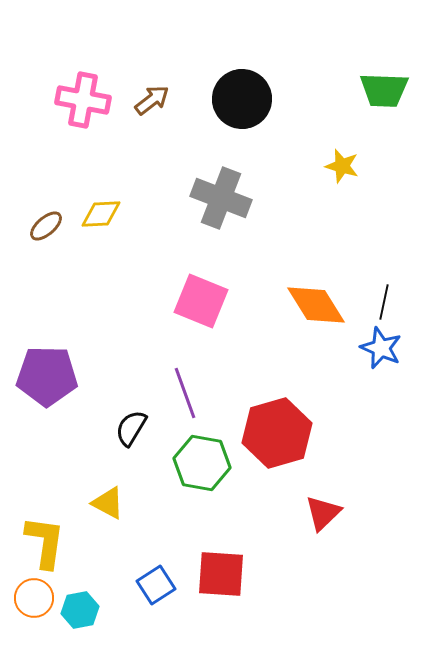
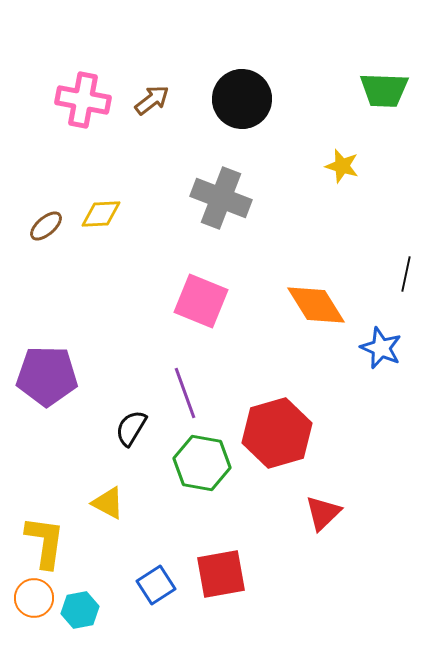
black line: moved 22 px right, 28 px up
red square: rotated 14 degrees counterclockwise
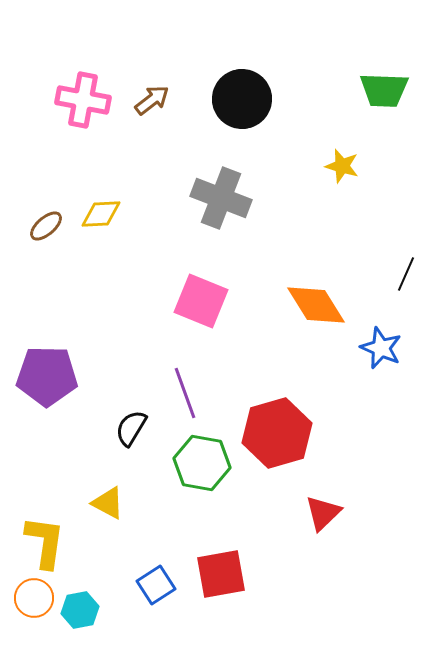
black line: rotated 12 degrees clockwise
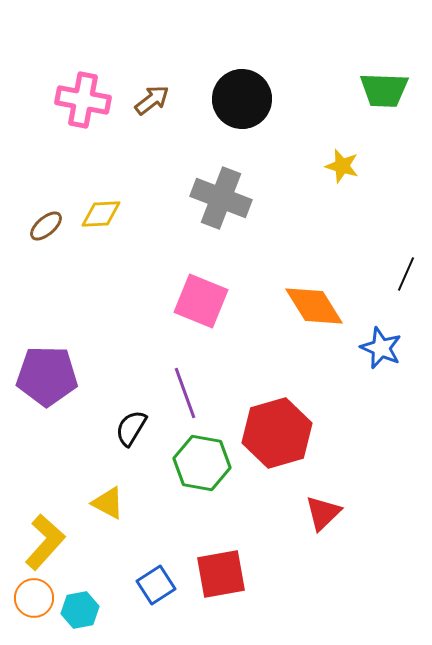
orange diamond: moved 2 px left, 1 px down
yellow L-shape: rotated 34 degrees clockwise
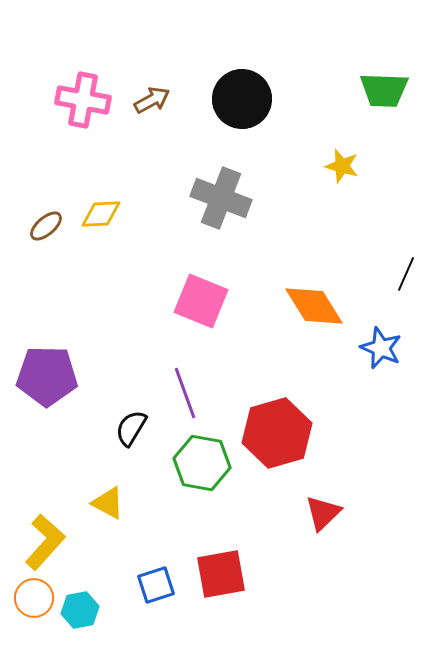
brown arrow: rotated 9 degrees clockwise
blue square: rotated 15 degrees clockwise
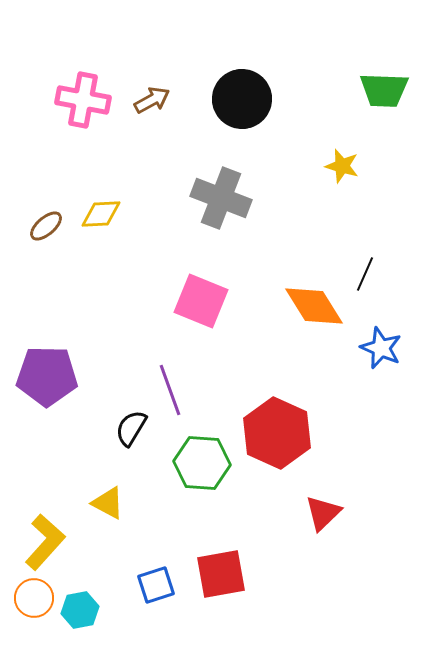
black line: moved 41 px left
purple line: moved 15 px left, 3 px up
red hexagon: rotated 20 degrees counterclockwise
green hexagon: rotated 6 degrees counterclockwise
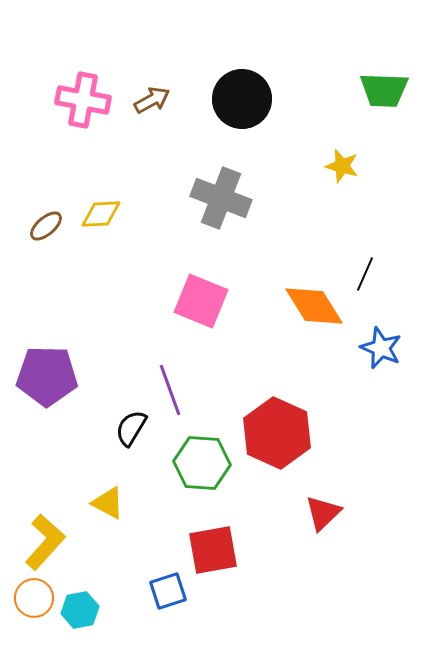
red square: moved 8 px left, 24 px up
blue square: moved 12 px right, 6 px down
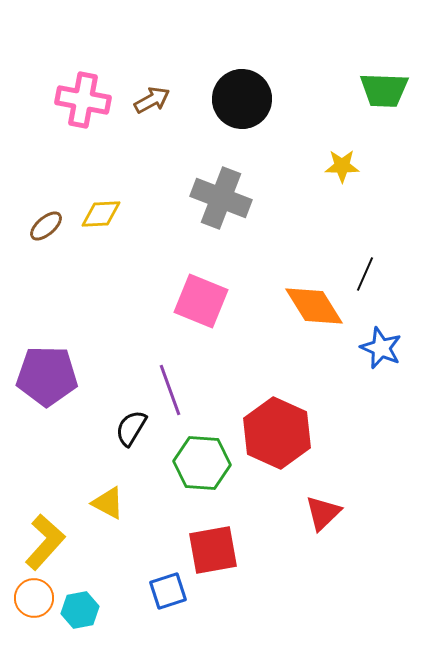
yellow star: rotated 16 degrees counterclockwise
